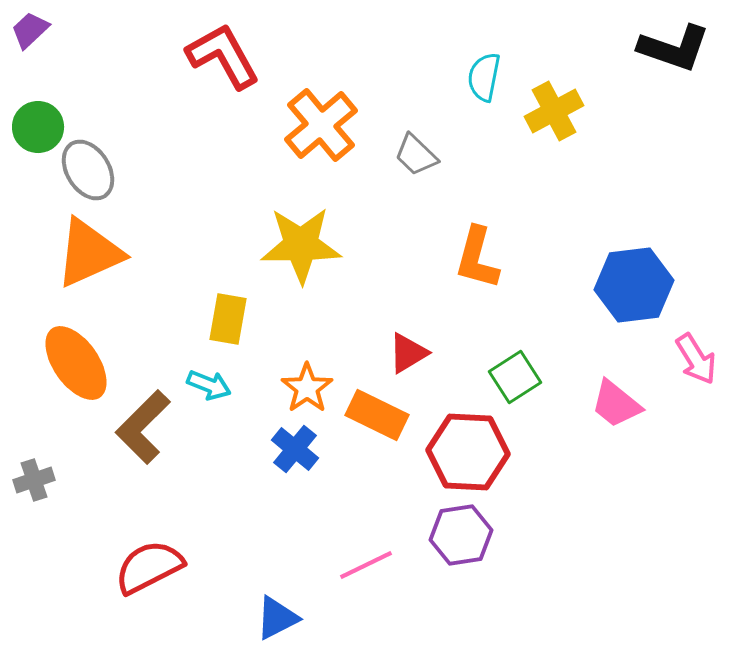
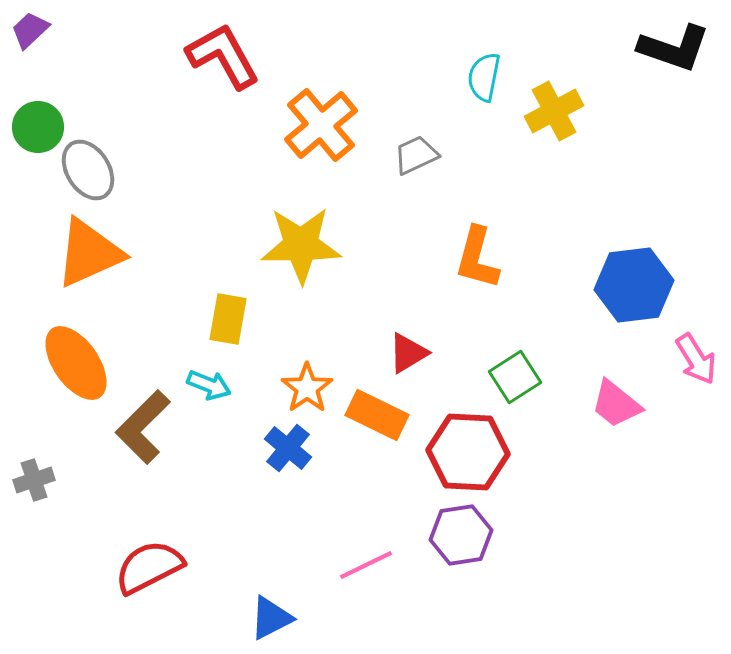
gray trapezoid: rotated 111 degrees clockwise
blue cross: moved 7 px left, 1 px up
blue triangle: moved 6 px left
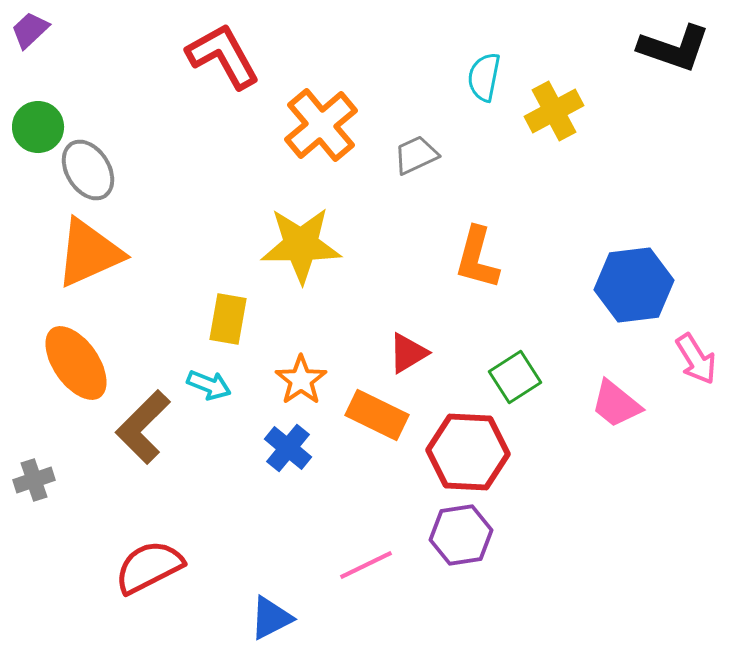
orange star: moved 6 px left, 8 px up
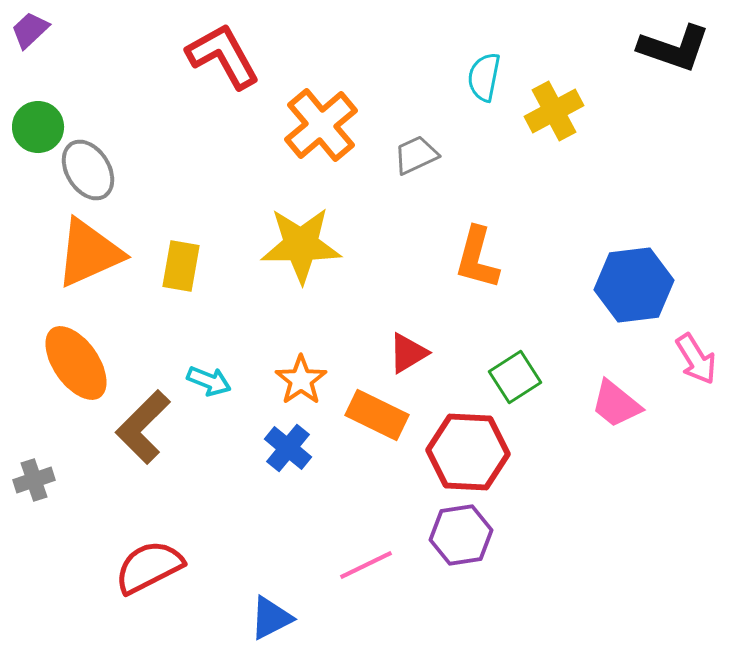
yellow rectangle: moved 47 px left, 53 px up
cyan arrow: moved 4 px up
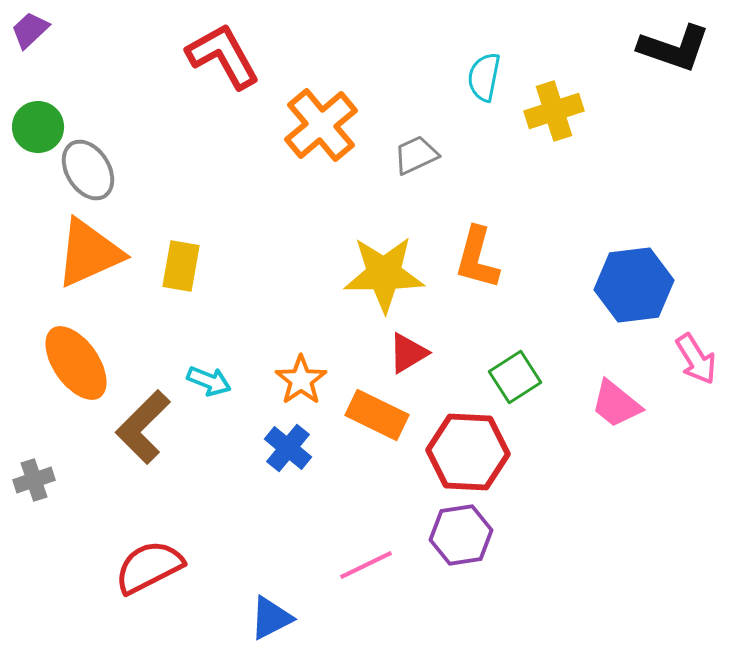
yellow cross: rotated 10 degrees clockwise
yellow star: moved 83 px right, 29 px down
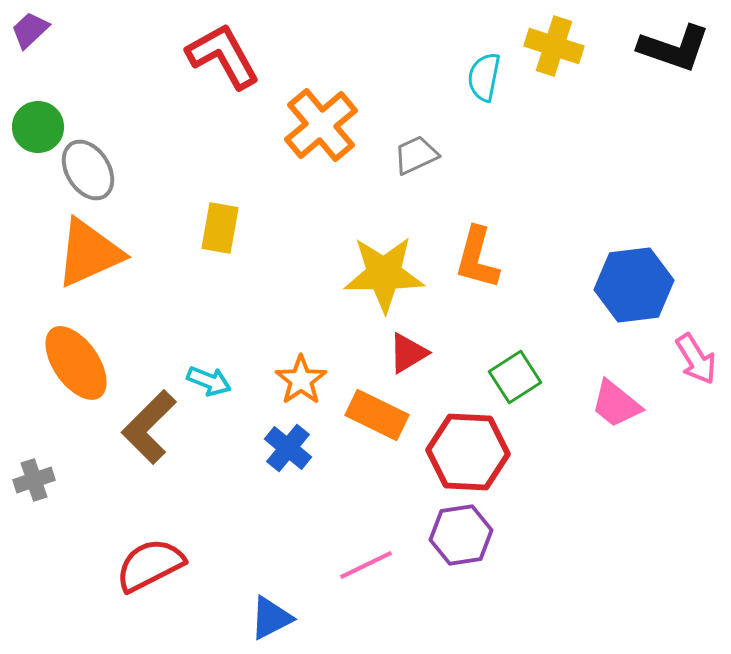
yellow cross: moved 65 px up; rotated 36 degrees clockwise
yellow rectangle: moved 39 px right, 38 px up
brown L-shape: moved 6 px right
red semicircle: moved 1 px right, 2 px up
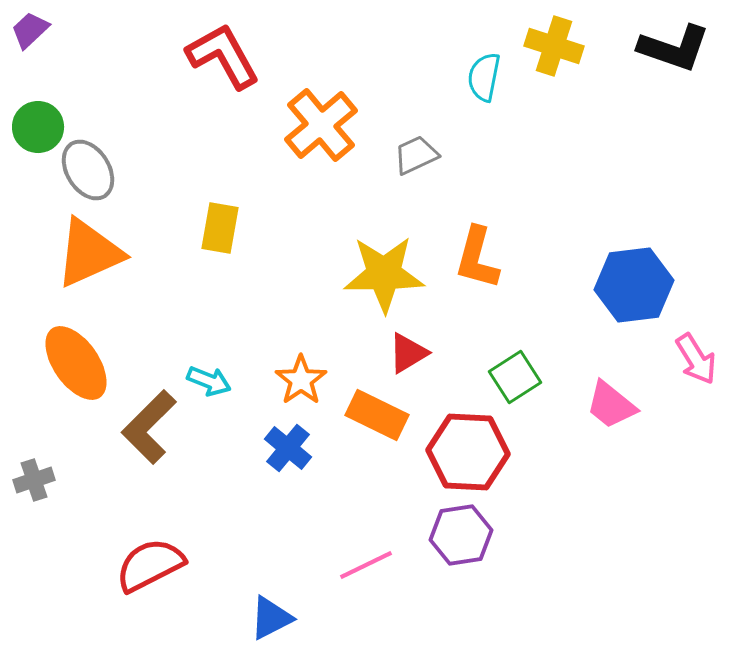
pink trapezoid: moved 5 px left, 1 px down
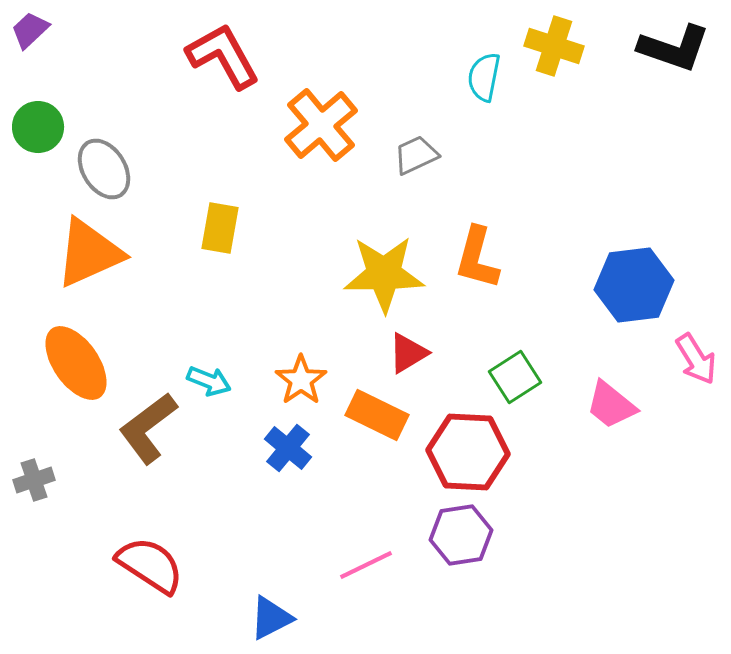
gray ellipse: moved 16 px right, 1 px up
brown L-shape: moved 1 px left, 1 px down; rotated 8 degrees clockwise
red semicircle: rotated 60 degrees clockwise
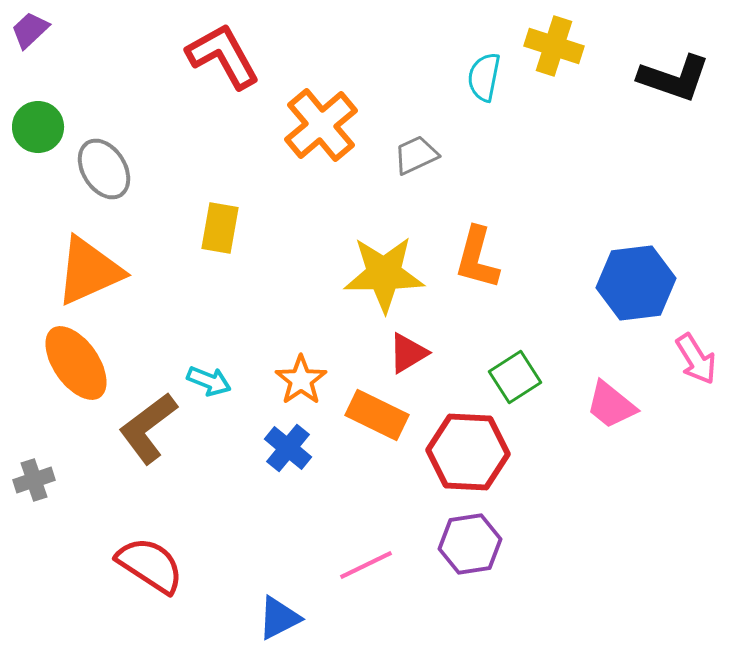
black L-shape: moved 30 px down
orange triangle: moved 18 px down
blue hexagon: moved 2 px right, 2 px up
purple hexagon: moved 9 px right, 9 px down
blue triangle: moved 8 px right
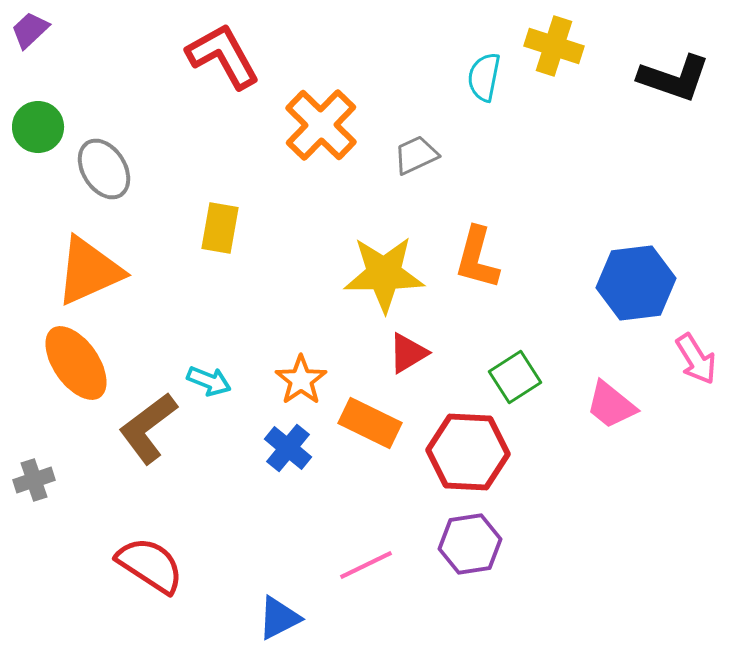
orange cross: rotated 6 degrees counterclockwise
orange rectangle: moved 7 px left, 8 px down
